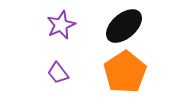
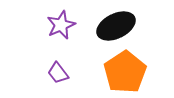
black ellipse: moved 8 px left; rotated 15 degrees clockwise
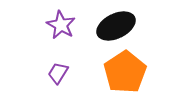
purple star: rotated 20 degrees counterclockwise
purple trapezoid: rotated 70 degrees clockwise
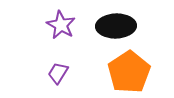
black ellipse: rotated 24 degrees clockwise
orange pentagon: moved 4 px right
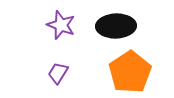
purple star: rotated 8 degrees counterclockwise
orange pentagon: moved 1 px right
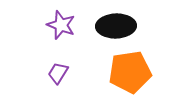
orange pentagon: rotated 24 degrees clockwise
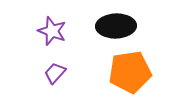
purple star: moved 9 px left, 6 px down
purple trapezoid: moved 3 px left; rotated 10 degrees clockwise
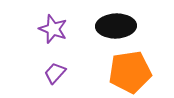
purple star: moved 1 px right, 2 px up
